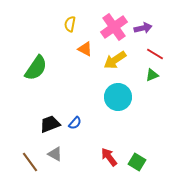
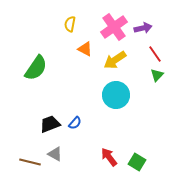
red line: rotated 24 degrees clockwise
green triangle: moved 5 px right; rotated 24 degrees counterclockwise
cyan circle: moved 2 px left, 2 px up
brown line: rotated 40 degrees counterclockwise
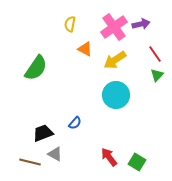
purple arrow: moved 2 px left, 4 px up
black trapezoid: moved 7 px left, 9 px down
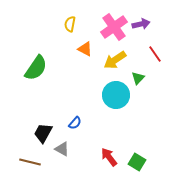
green triangle: moved 19 px left, 3 px down
black trapezoid: rotated 40 degrees counterclockwise
gray triangle: moved 7 px right, 5 px up
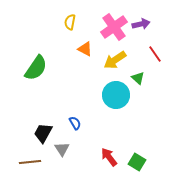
yellow semicircle: moved 2 px up
green triangle: rotated 32 degrees counterclockwise
blue semicircle: rotated 72 degrees counterclockwise
gray triangle: rotated 28 degrees clockwise
brown line: rotated 20 degrees counterclockwise
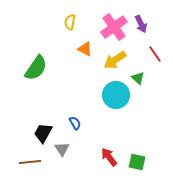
purple arrow: rotated 78 degrees clockwise
green square: rotated 18 degrees counterclockwise
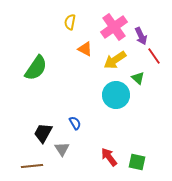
purple arrow: moved 12 px down
red line: moved 1 px left, 2 px down
brown line: moved 2 px right, 4 px down
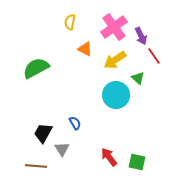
green semicircle: rotated 152 degrees counterclockwise
brown line: moved 4 px right; rotated 10 degrees clockwise
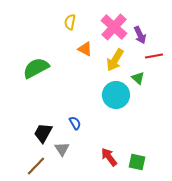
pink cross: rotated 12 degrees counterclockwise
purple arrow: moved 1 px left, 1 px up
red line: rotated 66 degrees counterclockwise
yellow arrow: rotated 25 degrees counterclockwise
brown line: rotated 50 degrees counterclockwise
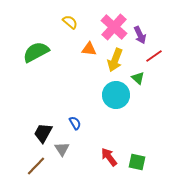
yellow semicircle: rotated 119 degrees clockwise
orange triangle: moved 4 px right; rotated 21 degrees counterclockwise
red line: rotated 24 degrees counterclockwise
yellow arrow: rotated 10 degrees counterclockwise
green semicircle: moved 16 px up
